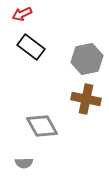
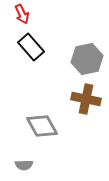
red arrow: rotated 90 degrees counterclockwise
black rectangle: rotated 12 degrees clockwise
gray semicircle: moved 2 px down
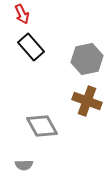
brown cross: moved 1 px right, 2 px down; rotated 8 degrees clockwise
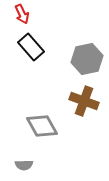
brown cross: moved 3 px left
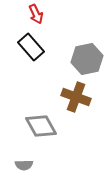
red arrow: moved 14 px right
brown cross: moved 8 px left, 4 px up
gray diamond: moved 1 px left
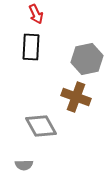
black rectangle: rotated 44 degrees clockwise
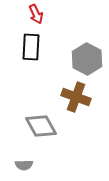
gray hexagon: rotated 20 degrees counterclockwise
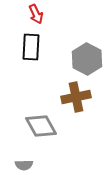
brown cross: rotated 32 degrees counterclockwise
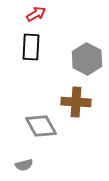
red arrow: rotated 96 degrees counterclockwise
brown cross: moved 5 px down; rotated 16 degrees clockwise
gray semicircle: rotated 12 degrees counterclockwise
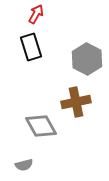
red arrow: rotated 30 degrees counterclockwise
black rectangle: rotated 20 degrees counterclockwise
brown cross: rotated 16 degrees counterclockwise
